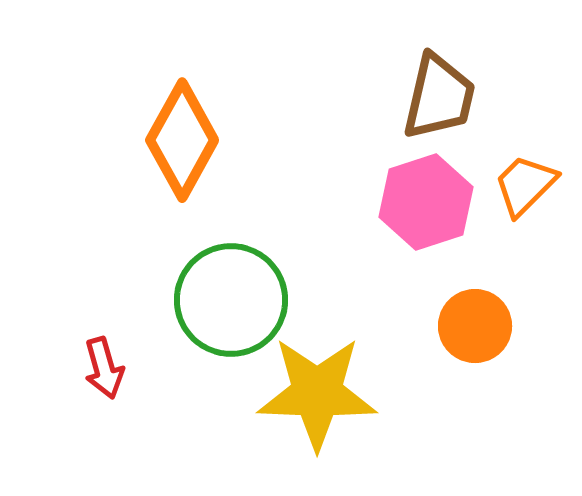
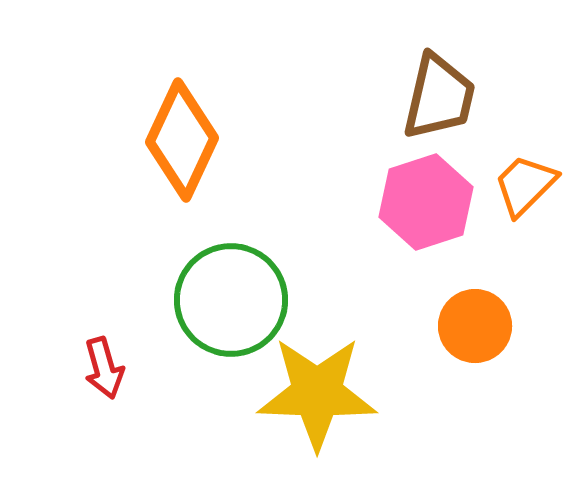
orange diamond: rotated 4 degrees counterclockwise
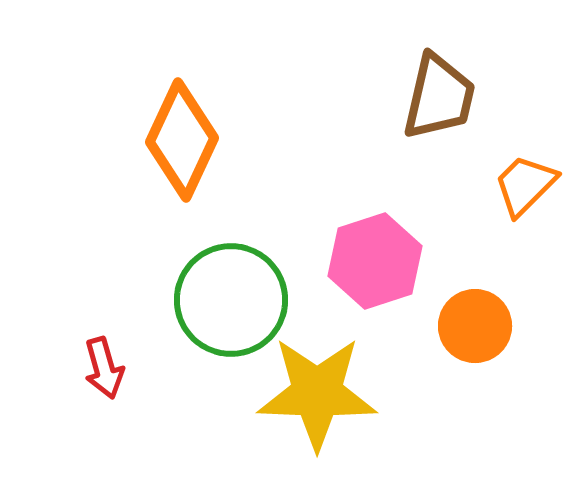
pink hexagon: moved 51 px left, 59 px down
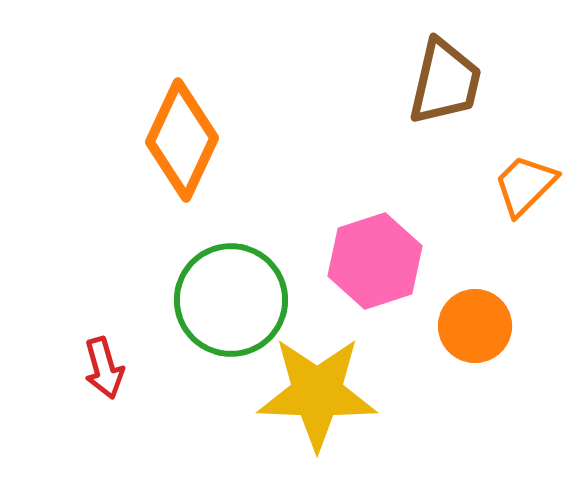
brown trapezoid: moved 6 px right, 15 px up
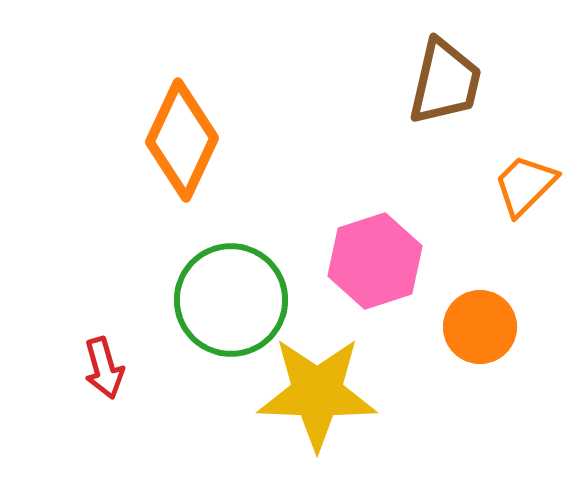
orange circle: moved 5 px right, 1 px down
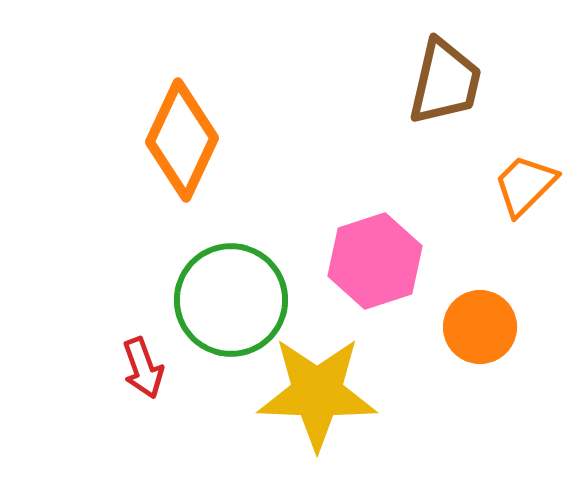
red arrow: moved 39 px right; rotated 4 degrees counterclockwise
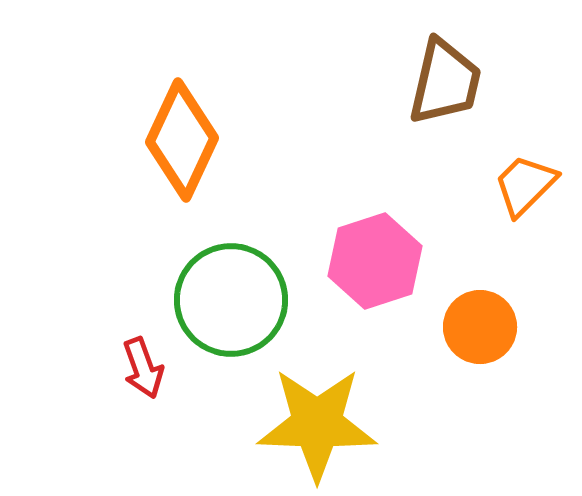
yellow star: moved 31 px down
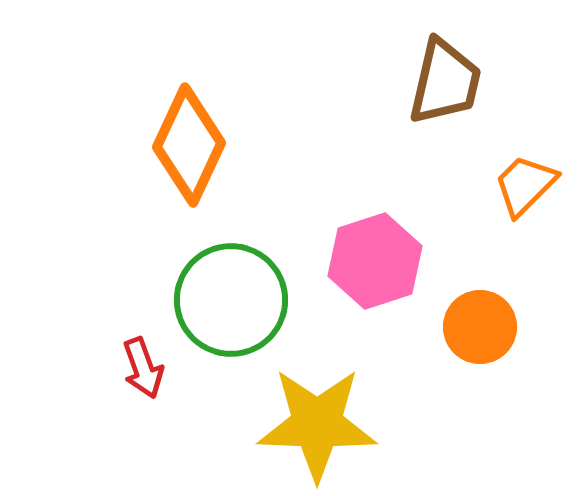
orange diamond: moved 7 px right, 5 px down
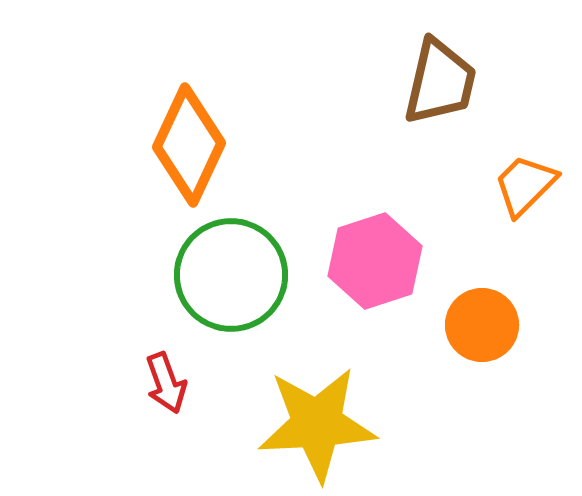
brown trapezoid: moved 5 px left
green circle: moved 25 px up
orange circle: moved 2 px right, 2 px up
red arrow: moved 23 px right, 15 px down
yellow star: rotated 5 degrees counterclockwise
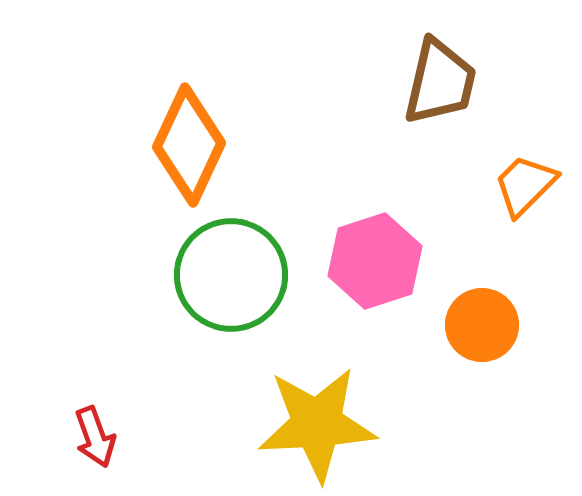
red arrow: moved 71 px left, 54 px down
